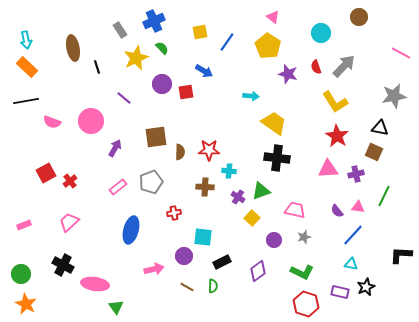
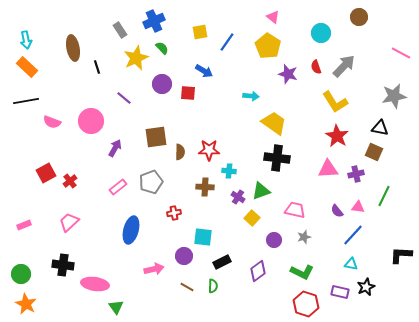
red square at (186, 92): moved 2 px right, 1 px down; rotated 14 degrees clockwise
black cross at (63, 265): rotated 20 degrees counterclockwise
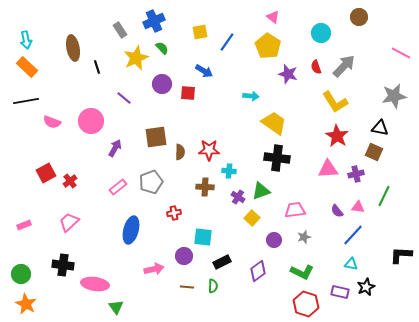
pink trapezoid at (295, 210): rotated 20 degrees counterclockwise
brown line at (187, 287): rotated 24 degrees counterclockwise
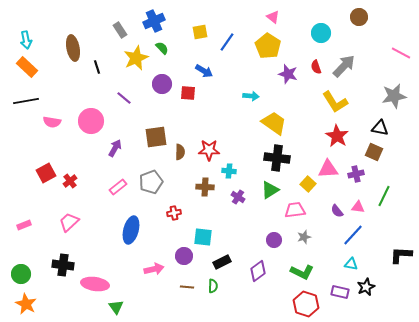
pink semicircle at (52, 122): rotated 12 degrees counterclockwise
green triangle at (261, 191): moved 9 px right, 1 px up; rotated 12 degrees counterclockwise
yellow square at (252, 218): moved 56 px right, 34 px up
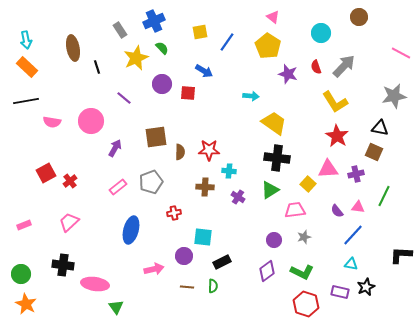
purple diamond at (258, 271): moved 9 px right
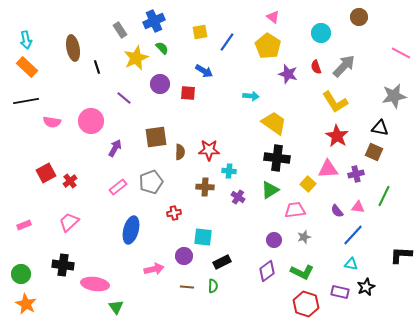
purple circle at (162, 84): moved 2 px left
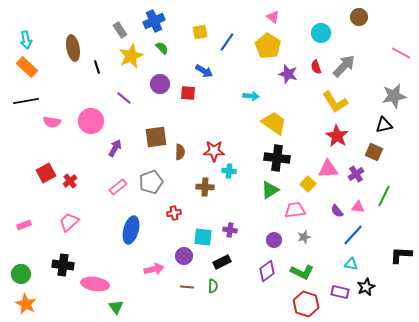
yellow star at (136, 58): moved 5 px left, 2 px up
black triangle at (380, 128): moved 4 px right, 3 px up; rotated 24 degrees counterclockwise
red star at (209, 150): moved 5 px right, 1 px down
purple cross at (356, 174): rotated 21 degrees counterclockwise
purple cross at (238, 197): moved 8 px left, 33 px down; rotated 24 degrees counterclockwise
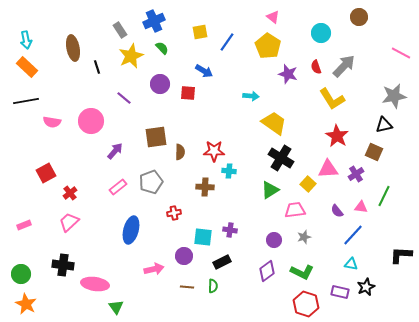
yellow L-shape at (335, 102): moved 3 px left, 3 px up
purple arrow at (115, 148): moved 3 px down; rotated 12 degrees clockwise
black cross at (277, 158): moved 4 px right; rotated 25 degrees clockwise
red cross at (70, 181): moved 12 px down
pink triangle at (358, 207): moved 3 px right
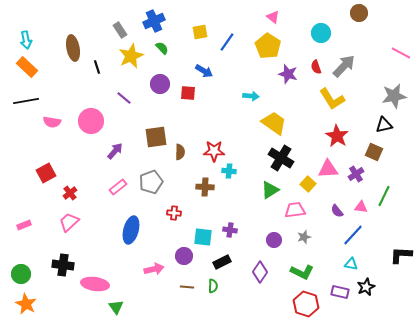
brown circle at (359, 17): moved 4 px up
red cross at (174, 213): rotated 16 degrees clockwise
purple diamond at (267, 271): moved 7 px left, 1 px down; rotated 20 degrees counterclockwise
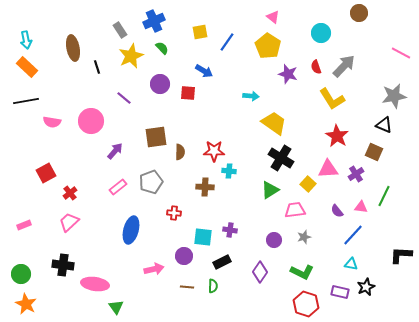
black triangle at (384, 125): rotated 36 degrees clockwise
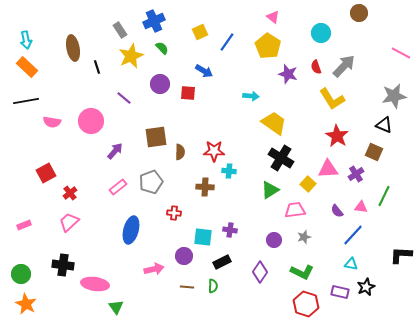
yellow square at (200, 32): rotated 14 degrees counterclockwise
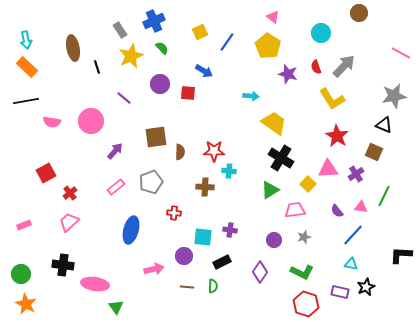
pink rectangle at (118, 187): moved 2 px left
